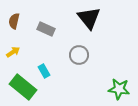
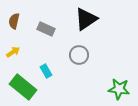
black triangle: moved 3 px left, 1 px down; rotated 35 degrees clockwise
cyan rectangle: moved 2 px right
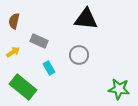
black triangle: rotated 40 degrees clockwise
gray rectangle: moved 7 px left, 12 px down
cyan rectangle: moved 3 px right, 3 px up
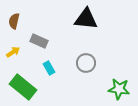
gray circle: moved 7 px right, 8 px down
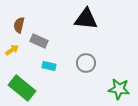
brown semicircle: moved 5 px right, 4 px down
yellow arrow: moved 1 px left, 2 px up
cyan rectangle: moved 2 px up; rotated 48 degrees counterclockwise
green rectangle: moved 1 px left, 1 px down
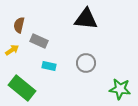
green star: moved 1 px right
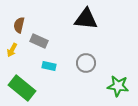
yellow arrow: rotated 152 degrees clockwise
green star: moved 2 px left, 3 px up
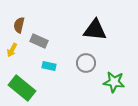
black triangle: moved 9 px right, 11 px down
green star: moved 4 px left, 4 px up
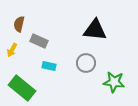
brown semicircle: moved 1 px up
